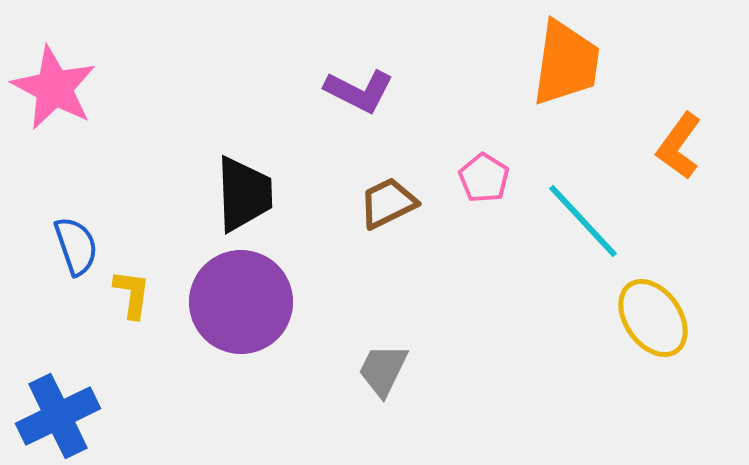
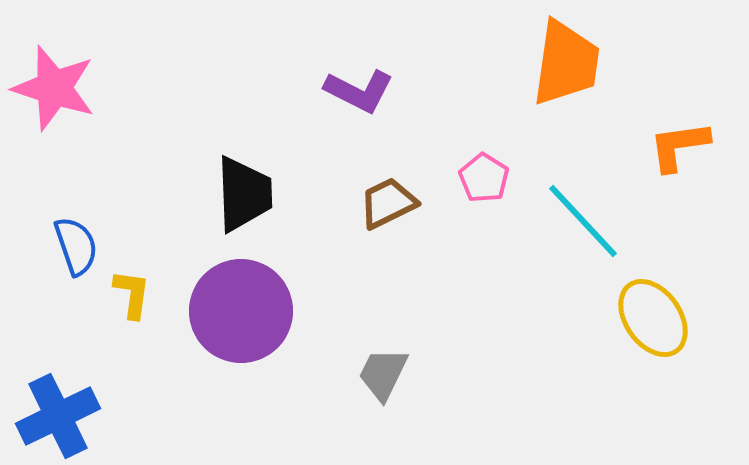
pink star: rotated 10 degrees counterclockwise
orange L-shape: rotated 46 degrees clockwise
purple circle: moved 9 px down
gray trapezoid: moved 4 px down
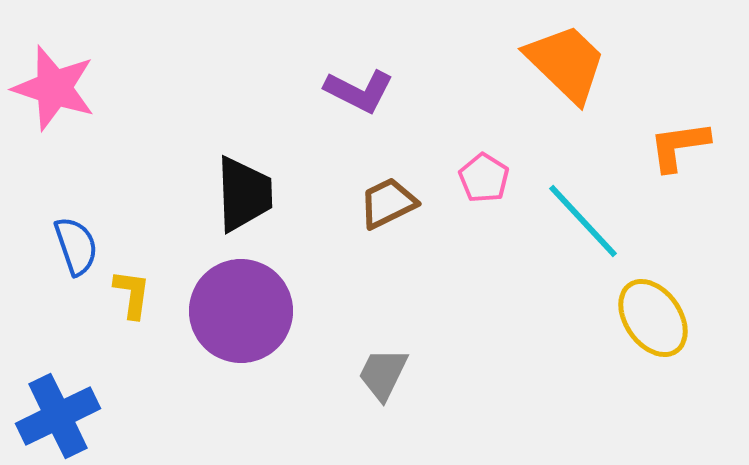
orange trapezoid: rotated 54 degrees counterclockwise
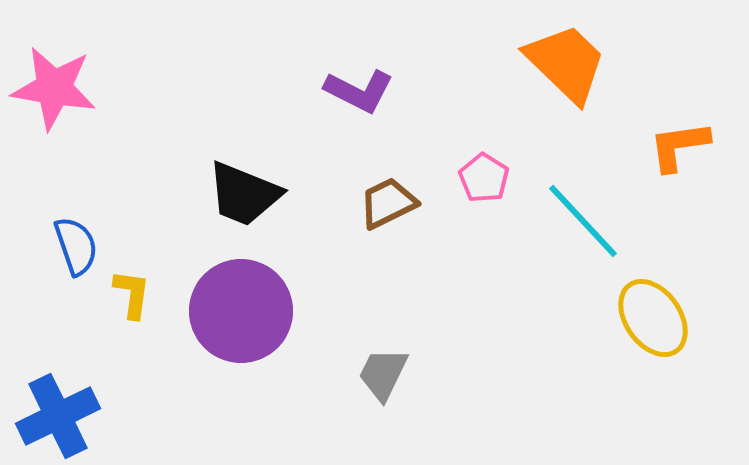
pink star: rotated 8 degrees counterclockwise
black trapezoid: rotated 114 degrees clockwise
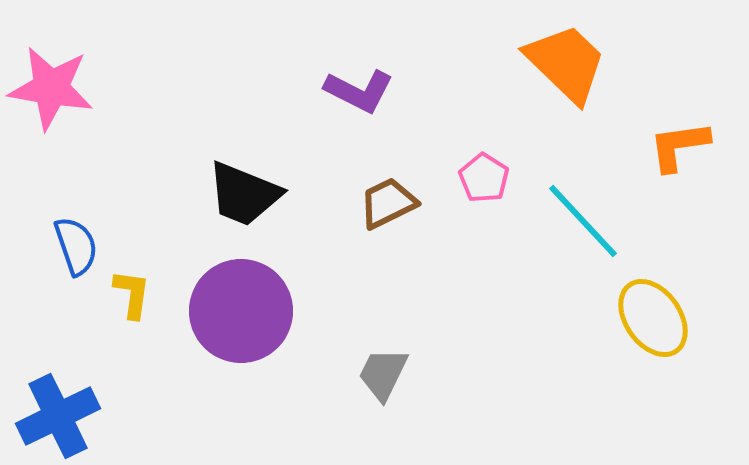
pink star: moved 3 px left
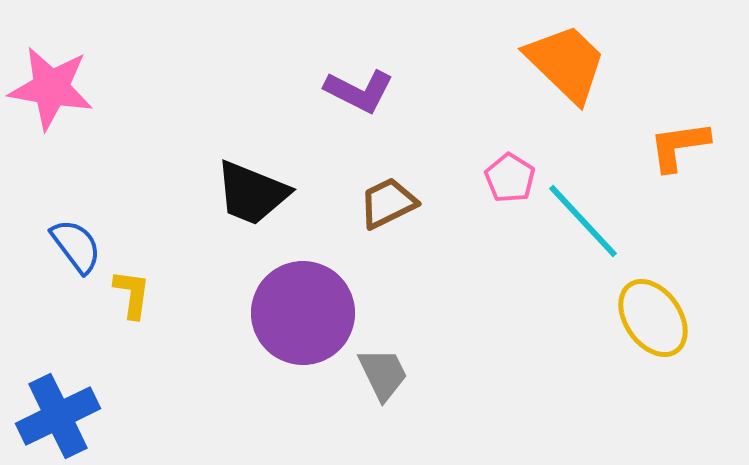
pink pentagon: moved 26 px right
black trapezoid: moved 8 px right, 1 px up
blue semicircle: rotated 18 degrees counterclockwise
purple circle: moved 62 px right, 2 px down
gray trapezoid: rotated 128 degrees clockwise
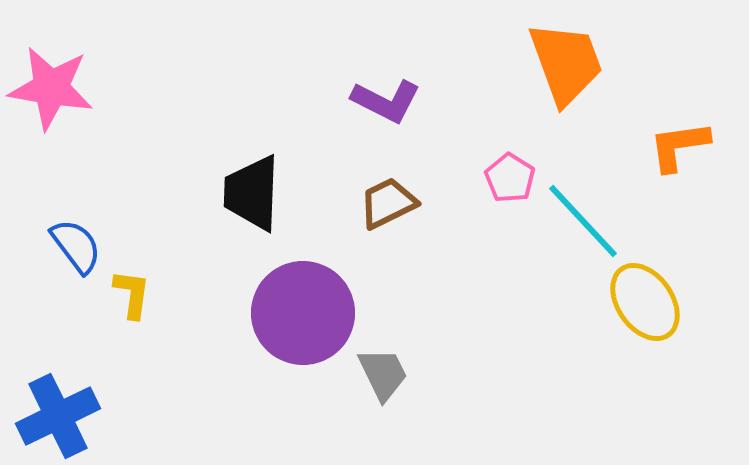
orange trapezoid: rotated 26 degrees clockwise
purple L-shape: moved 27 px right, 10 px down
black trapezoid: rotated 70 degrees clockwise
yellow ellipse: moved 8 px left, 16 px up
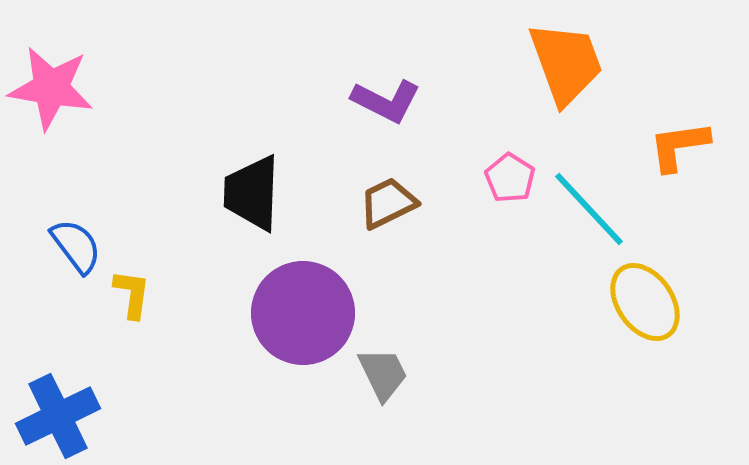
cyan line: moved 6 px right, 12 px up
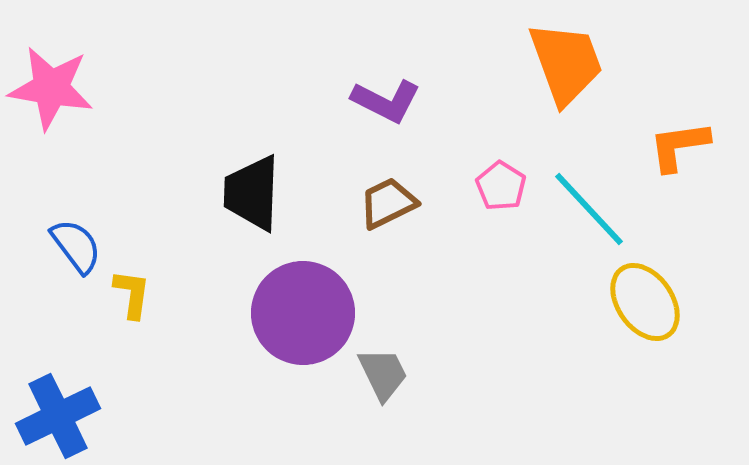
pink pentagon: moved 9 px left, 8 px down
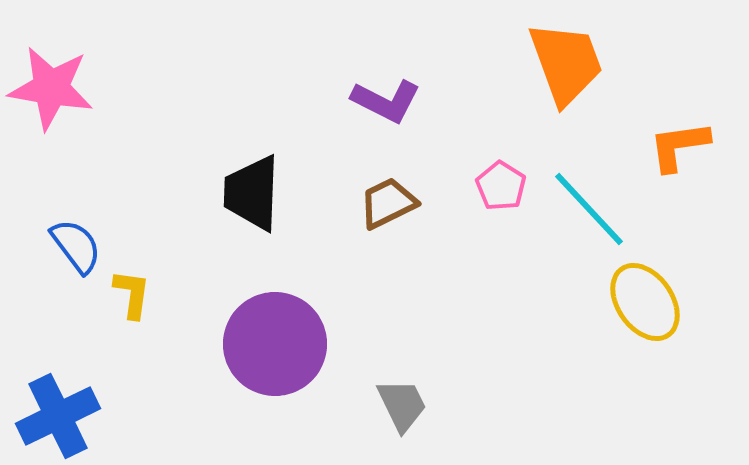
purple circle: moved 28 px left, 31 px down
gray trapezoid: moved 19 px right, 31 px down
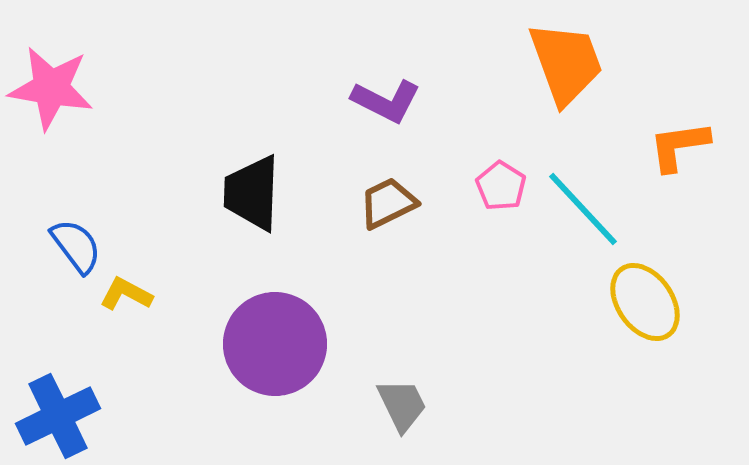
cyan line: moved 6 px left
yellow L-shape: moved 6 px left; rotated 70 degrees counterclockwise
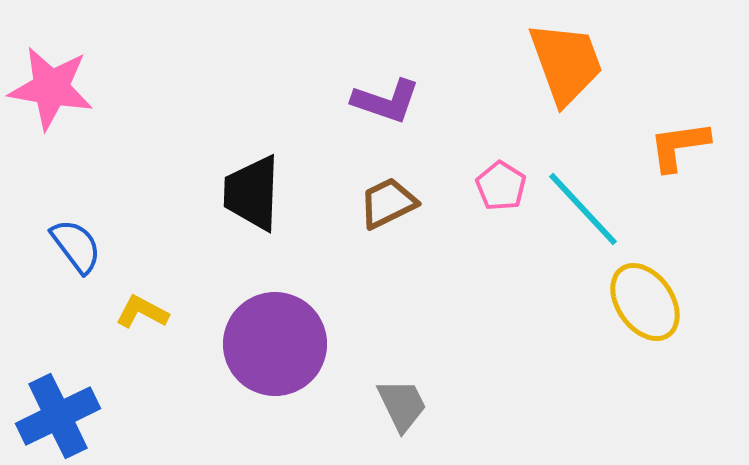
purple L-shape: rotated 8 degrees counterclockwise
yellow L-shape: moved 16 px right, 18 px down
